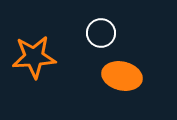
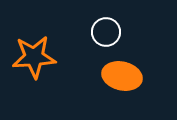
white circle: moved 5 px right, 1 px up
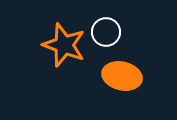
orange star: moved 30 px right, 12 px up; rotated 24 degrees clockwise
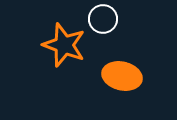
white circle: moved 3 px left, 13 px up
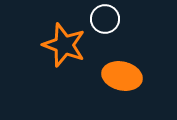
white circle: moved 2 px right
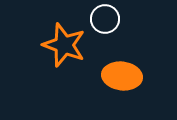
orange ellipse: rotated 6 degrees counterclockwise
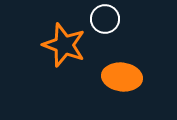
orange ellipse: moved 1 px down
